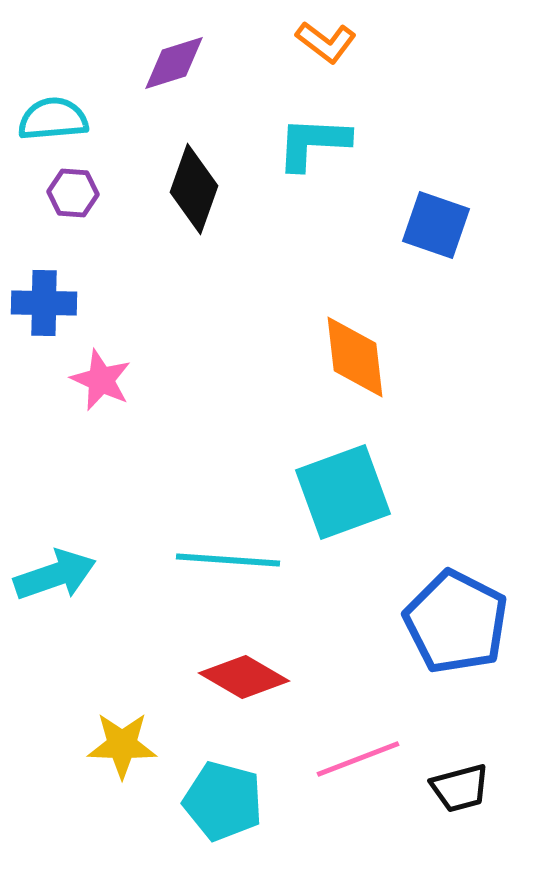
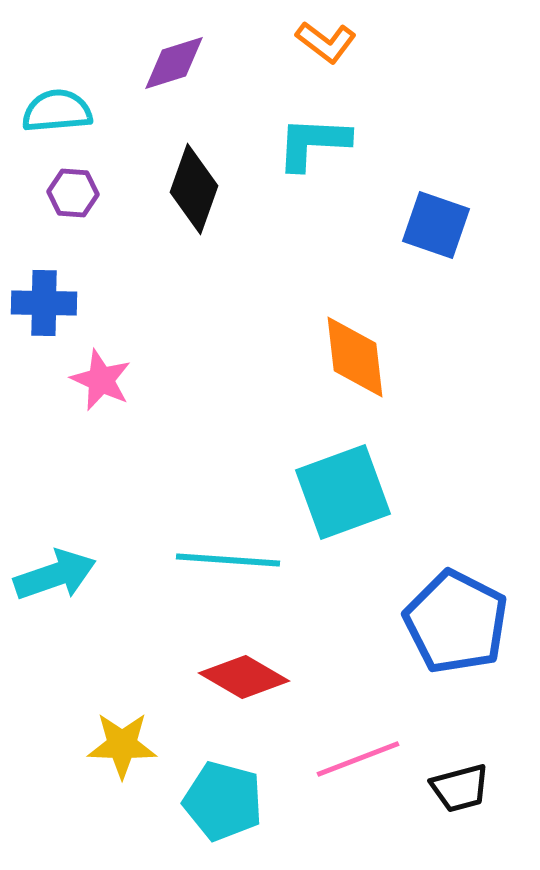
cyan semicircle: moved 4 px right, 8 px up
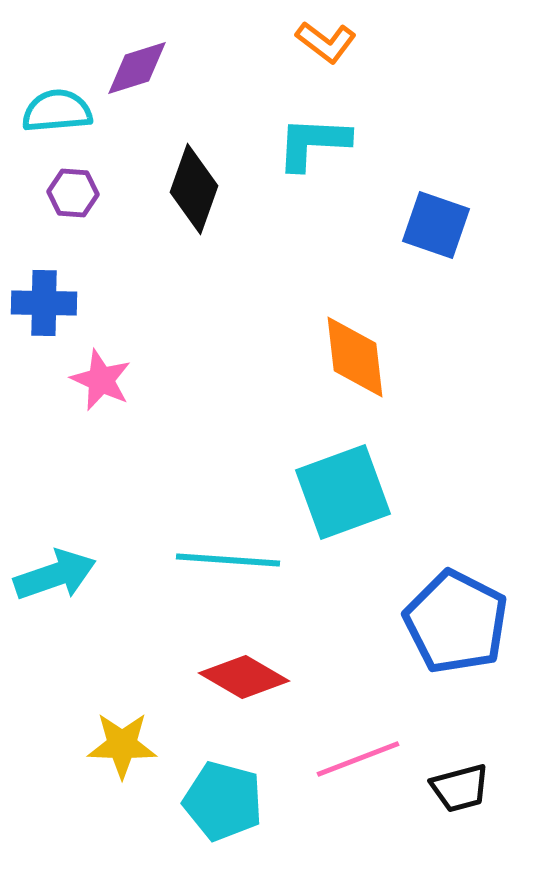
purple diamond: moved 37 px left, 5 px down
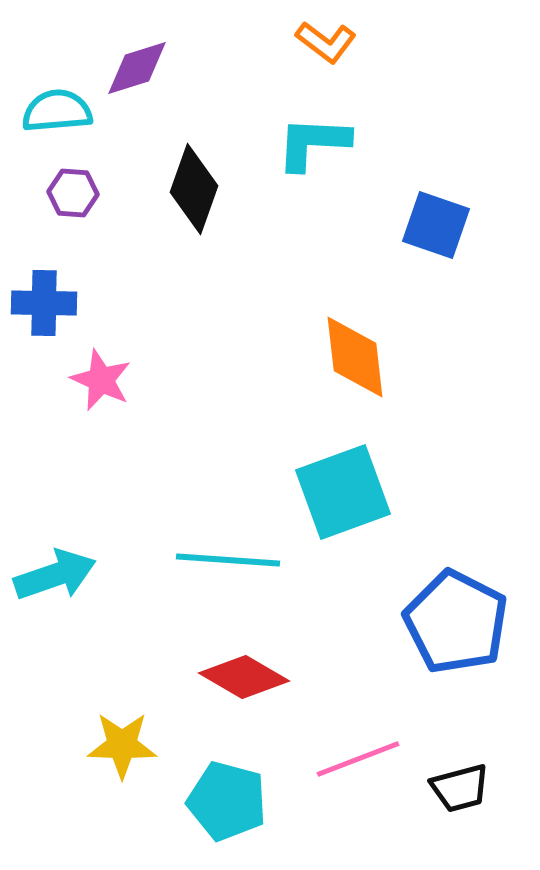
cyan pentagon: moved 4 px right
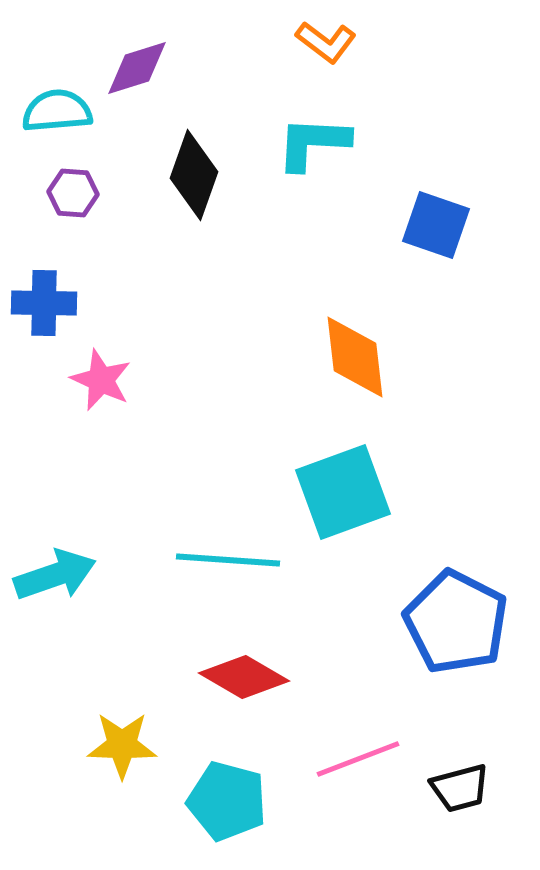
black diamond: moved 14 px up
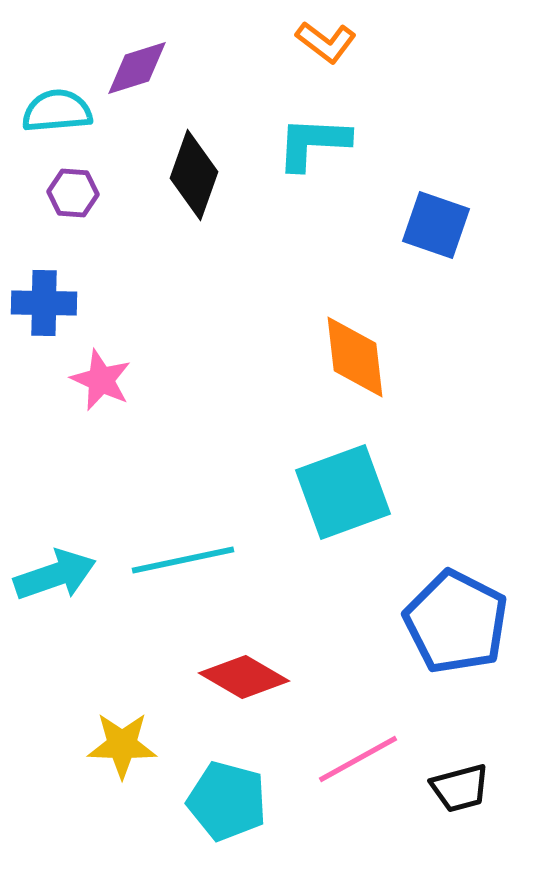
cyan line: moved 45 px left; rotated 16 degrees counterclockwise
pink line: rotated 8 degrees counterclockwise
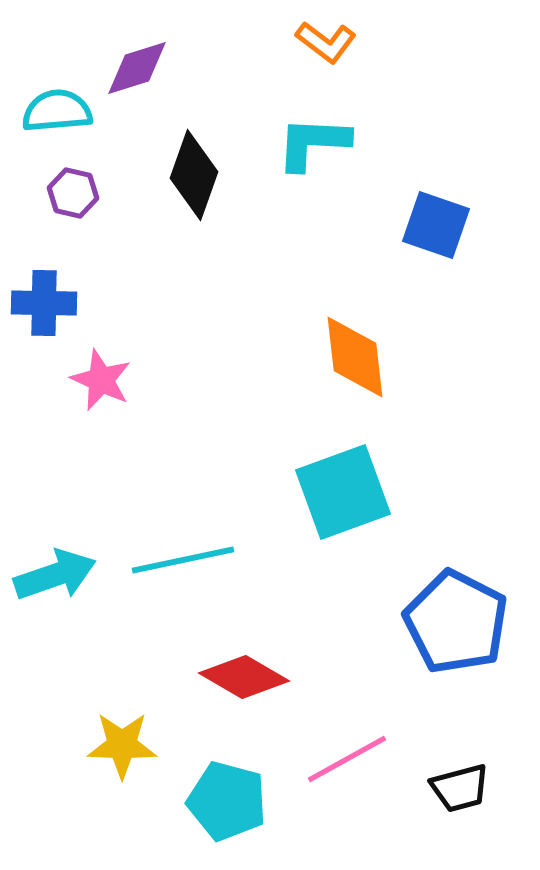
purple hexagon: rotated 9 degrees clockwise
pink line: moved 11 px left
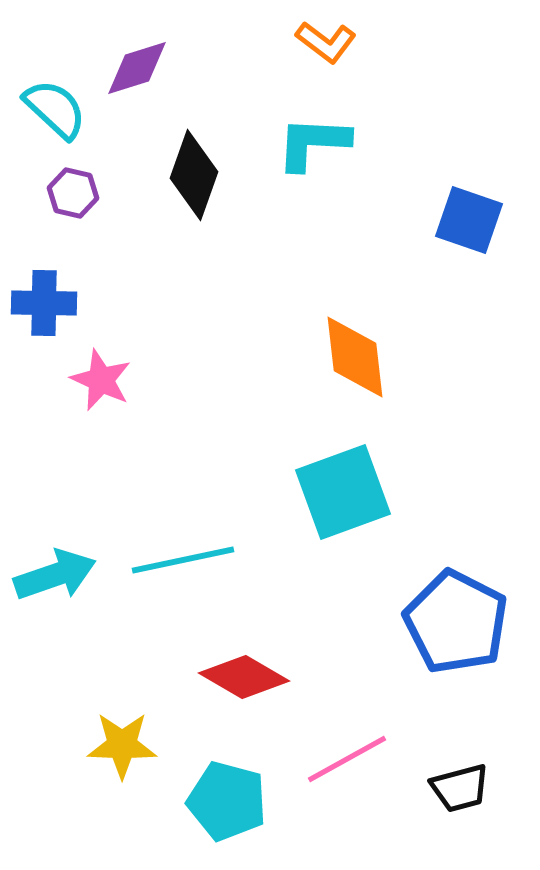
cyan semicircle: moved 2 px left, 2 px up; rotated 48 degrees clockwise
blue square: moved 33 px right, 5 px up
